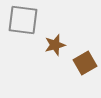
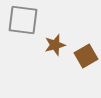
brown square: moved 1 px right, 7 px up
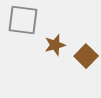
brown square: rotated 15 degrees counterclockwise
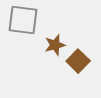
brown square: moved 8 px left, 5 px down
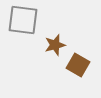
brown square: moved 4 px down; rotated 15 degrees counterclockwise
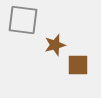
brown square: rotated 30 degrees counterclockwise
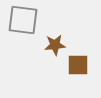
brown star: rotated 10 degrees clockwise
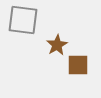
brown star: moved 2 px right; rotated 25 degrees counterclockwise
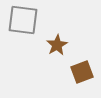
brown square: moved 4 px right, 7 px down; rotated 20 degrees counterclockwise
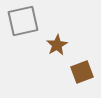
gray square: moved 1 px down; rotated 20 degrees counterclockwise
